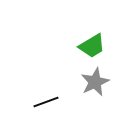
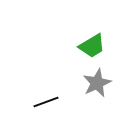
gray star: moved 2 px right, 1 px down
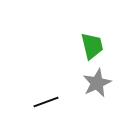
green trapezoid: rotated 72 degrees counterclockwise
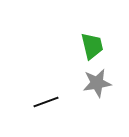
gray star: rotated 16 degrees clockwise
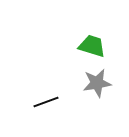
green trapezoid: rotated 60 degrees counterclockwise
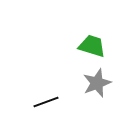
gray star: rotated 12 degrees counterclockwise
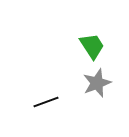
green trapezoid: rotated 40 degrees clockwise
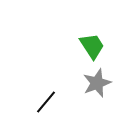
black line: rotated 30 degrees counterclockwise
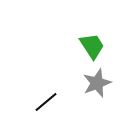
black line: rotated 10 degrees clockwise
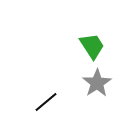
gray star: rotated 12 degrees counterclockwise
